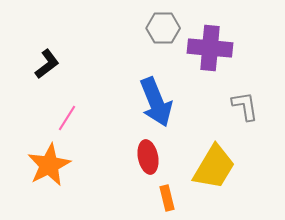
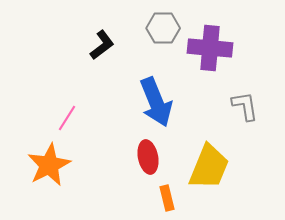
black L-shape: moved 55 px right, 19 px up
yellow trapezoid: moved 5 px left; rotated 9 degrees counterclockwise
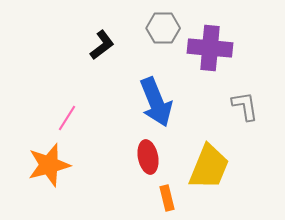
orange star: rotated 12 degrees clockwise
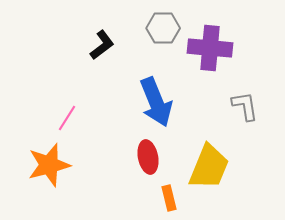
orange rectangle: moved 2 px right
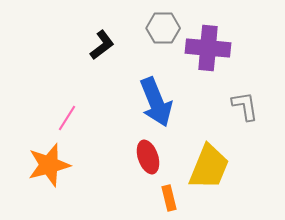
purple cross: moved 2 px left
red ellipse: rotated 8 degrees counterclockwise
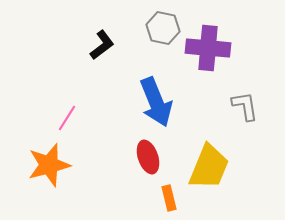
gray hexagon: rotated 12 degrees clockwise
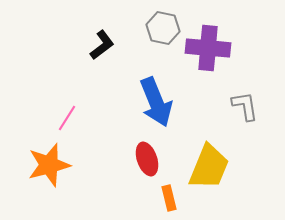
red ellipse: moved 1 px left, 2 px down
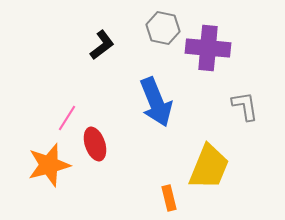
red ellipse: moved 52 px left, 15 px up
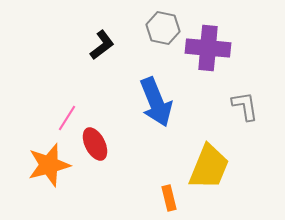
red ellipse: rotated 8 degrees counterclockwise
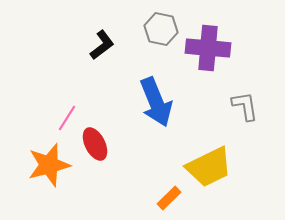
gray hexagon: moved 2 px left, 1 px down
yellow trapezoid: rotated 42 degrees clockwise
orange rectangle: rotated 60 degrees clockwise
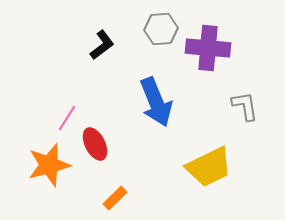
gray hexagon: rotated 16 degrees counterclockwise
orange rectangle: moved 54 px left
